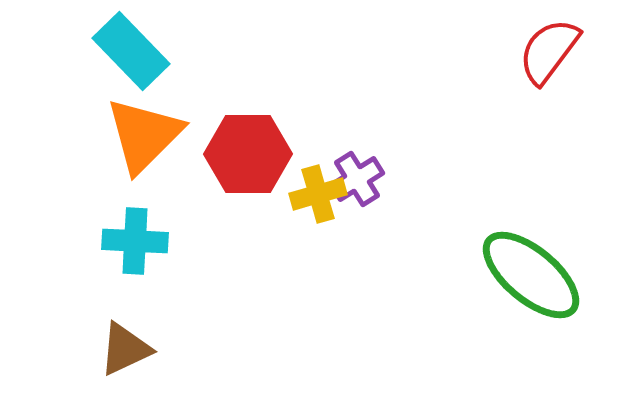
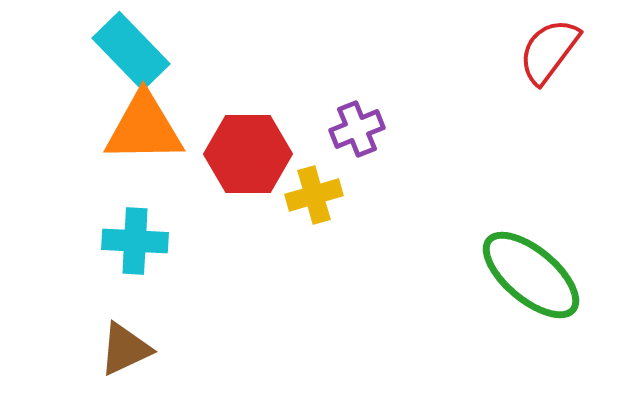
orange triangle: moved 7 px up; rotated 44 degrees clockwise
purple cross: moved 50 px up; rotated 10 degrees clockwise
yellow cross: moved 4 px left, 1 px down
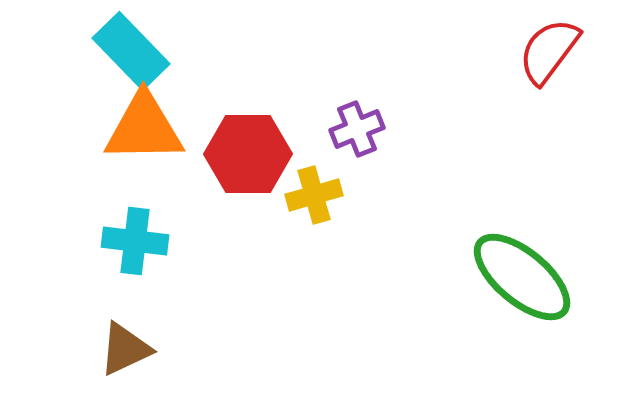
cyan cross: rotated 4 degrees clockwise
green ellipse: moved 9 px left, 2 px down
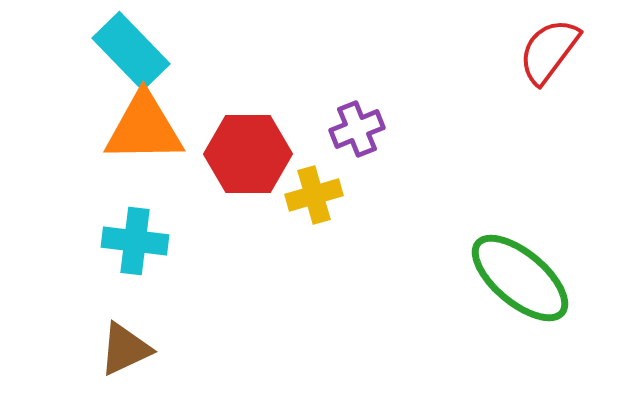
green ellipse: moved 2 px left, 1 px down
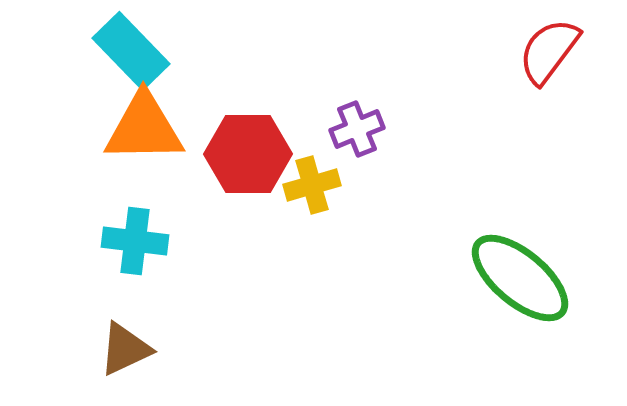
yellow cross: moved 2 px left, 10 px up
